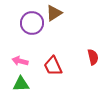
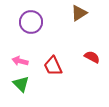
brown triangle: moved 25 px right
purple circle: moved 1 px left, 1 px up
red semicircle: moved 1 px left; rotated 49 degrees counterclockwise
green triangle: rotated 48 degrees clockwise
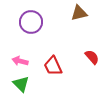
brown triangle: rotated 18 degrees clockwise
red semicircle: rotated 21 degrees clockwise
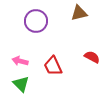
purple circle: moved 5 px right, 1 px up
red semicircle: rotated 21 degrees counterclockwise
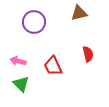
purple circle: moved 2 px left, 1 px down
red semicircle: moved 4 px left, 3 px up; rotated 49 degrees clockwise
pink arrow: moved 2 px left
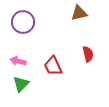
purple circle: moved 11 px left
green triangle: rotated 30 degrees clockwise
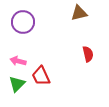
red trapezoid: moved 12 px left, 10 px down
green triangle: moved 4 px left
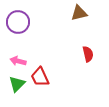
purple circle: moved 5 px left
red trapezoid: moved 1 px left, 1 px down
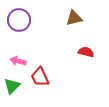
brown triangle: moved 5 px left, 5 px down
purple circle: moved 1 px right, 2 px up
red semicircle: moved 2 px left, 2 px up; rotated 63 degrees counterclockwise
green triangle: moved 5 px left, 2 px down
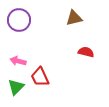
green triangle: moved 4 px right, 1 px down
